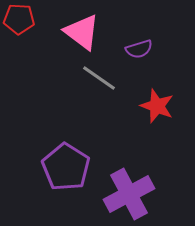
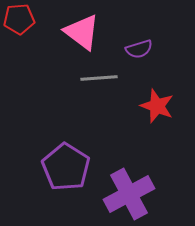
red pentagon: rotated 8 degrees counterclockwise
gray line: rotated 39 degrees counterclockwise
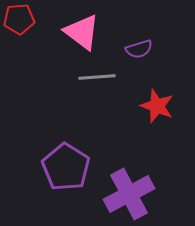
gray line: moved 2 px left, 1 px up
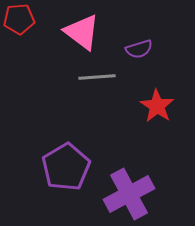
red star: rotated 12 degrees clockwise
purple pentagon: rotated 9 degrees clockwise
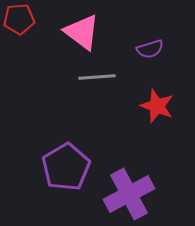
purple semicircle: moved 11 px right
red star: rotated 12 degrees counterclockwise
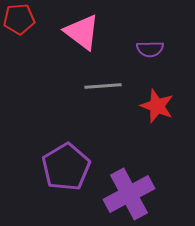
purple semicircle: rotated 16 degrees clockwise
gray line: moved 6 px right, 9 px down
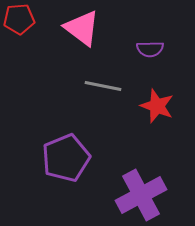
pink triangle: moved 4 px up
gray line: rotated 15 degrees clockwise
purple pentagon: moved 9 px up; rotated 9 degrees clockwise
purple cross: moved 12 px right, 1 px down
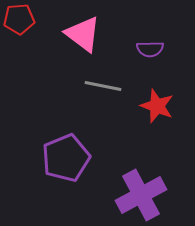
pink triangle: moved 1 px right, 6 px down
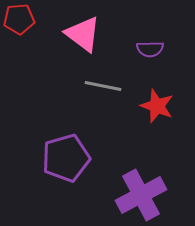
purple pentagon: rotated 6 degrees clockwise
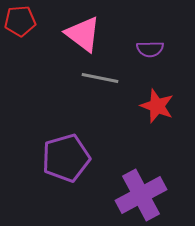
red pentagon: moved 1 px right, 2 px down
gray line: moved 3 px left, 8 px up
